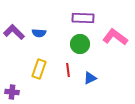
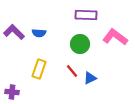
purple rectangle: moved 3 px right, 3 px up
red line: moved 4 px right, 1 px down; rotated 32 degrees counterclockwise
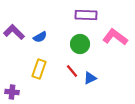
blue semicircle: moved 1 px right, 4 px down; rotated 32 degrees counterclockwise
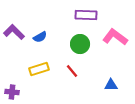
yellow rectangle: rotated 54 degrees clockwise
blue triangle: moved 21 px right, 7 px down; rotated 24 degrees clockwise
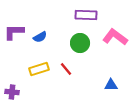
purple L-shape: rotated 45 degrees counterclockwise
green circle: moved 1 px up
red line: moved 6 px left, 2 px up
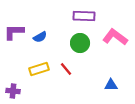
purple rectangle: moved 2 px left, 1 px down
purple cross: moved 1 px right, 1 px up
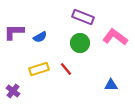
purple rectangle: moved 1 px left, 1 px down; rotated 20 degrees clockwise
purple cross: rotated 32 degrees clockwise
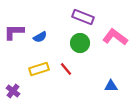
blue triangle: moved 1 px down
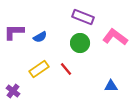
yellow rectangle: rotated 18 degrees counterclockwise
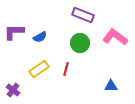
purple rectangle: moved 2 px up
red line: rotated 56 degrees clockwise
purple cross: moved 1 px up
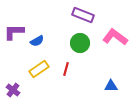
blue semicircle: moved 3 px left, 4 px down
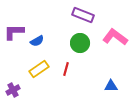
purple cross: rotated 24 degrees clockwise
